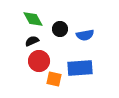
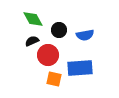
black circle: moved 1 px left, 1 px down
red circle: moved 9 px right, 6 px up
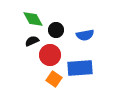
black circle: moved 3 px left
red circle: moved 2 px right
orange square: rotated 21 degrees clockwise
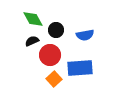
orange square: rotated 14 degrees clockwise
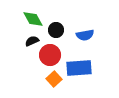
blue rectangle: moved 1 px left
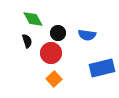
black circle: moved 2 px right, 3 px down
blue semicircle: moved 2 px right; rotated 18 degrees clockwise
black semicircle: moved 5 px left; rotated 96 degrees clockwise
red circle: moved 1 px right, 2 px up
blue rectangle: moved 23 px right; rotated 10 degrees counterclockwise
